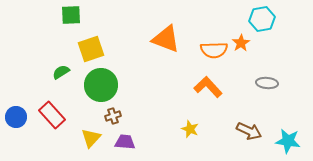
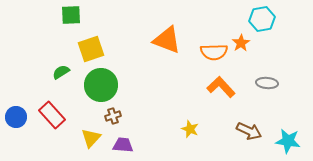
orange triangle: moved 1 px right, 1 px down
orange semicircle: moved 2 px down
orange L-shape: moved 13 px right
purple trapezoid: moved 2 px left, 3 px down
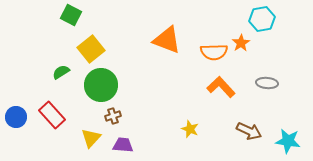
green square: rotated 30 degrees clockwise
yellow square: rotated 20 degrees counterclockwise
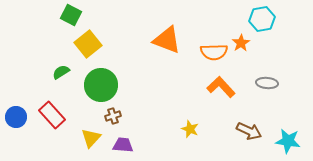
yellow square: moved 3 px left, 5 px up
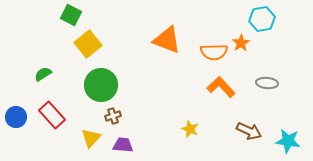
green semicircle: moved 18 px left, 2 px down
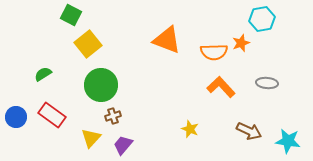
orange star: rotated 12 degrees clockwise
red rectangle: rotated 12 degrees counterclockwise
purple trapezoid: rotated 55 degrees counterclockwise
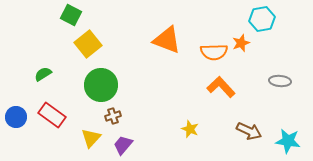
gray ellipse: moved 13 px right, 2 px up
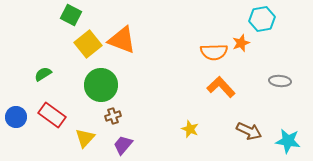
orange triangle: moved 45 px left
yellow triangle: moved 6 px left
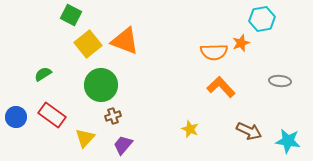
orange triangle: moved 3 px right, 1 px down
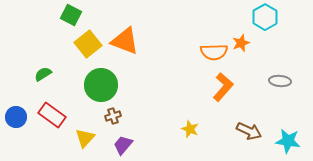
cyan hexagon: moved 3 px right, 2 px up; rotated 20 degrees counterclockwise
orange L-shape: moved 2 px right; rotated 84 degrees clockwise
